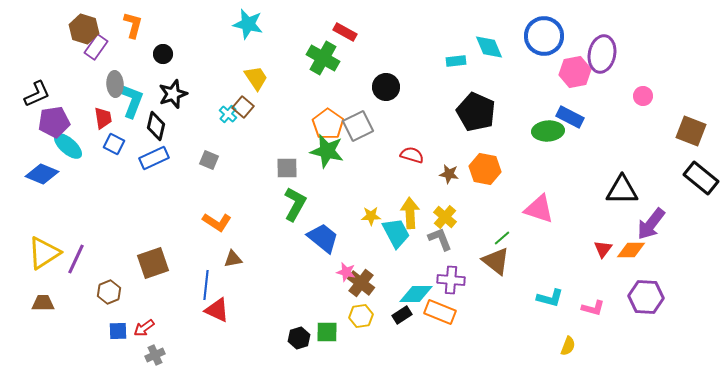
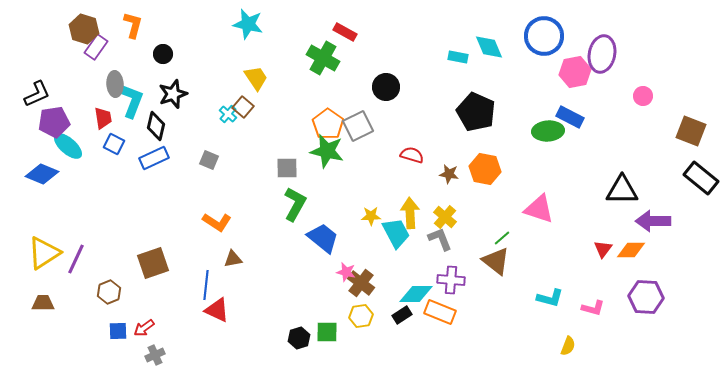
cyan rectangle at (456, 61): moved 2 px right, 4 px up; rotated 18 degrees clockwise
purple arrow at (651, 224): moved 2 px right, 3 px up; rotated 52 degrees clockwise
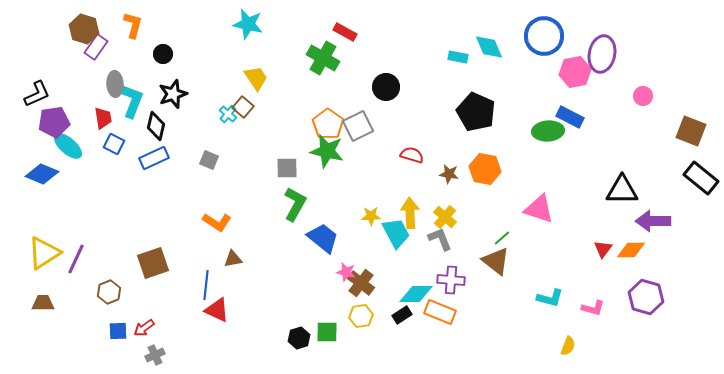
purple hexagon at (646, 297): rotated 12 degrees clockwise
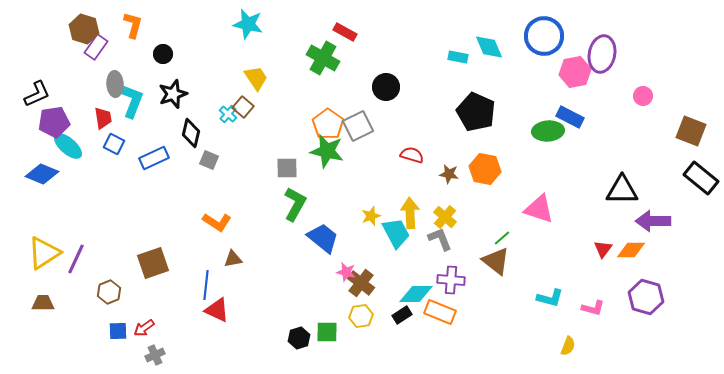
black diamond at (156, 126): moved 35 px right, 7 px down
yellow star at (371, 216): rotated 18 degrees counterclockwise
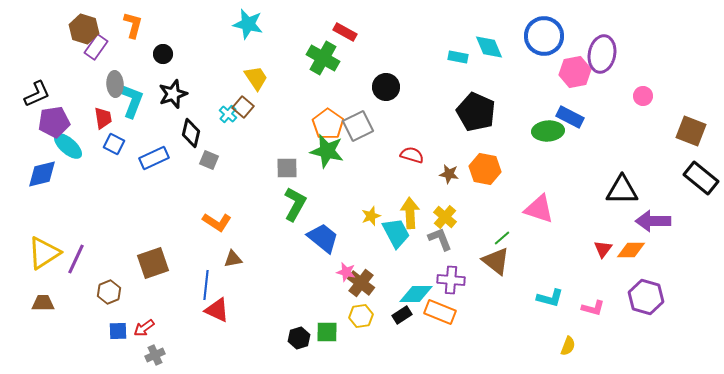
blue diamond at (42, 174): rotated 36 degrees counterclockwise
